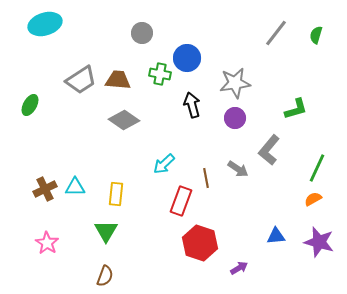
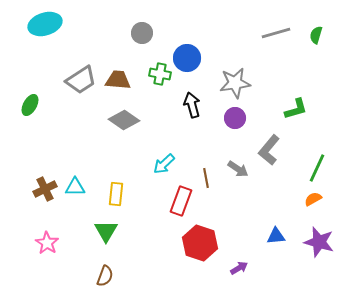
gray line: rotated 36 degrees clockwise
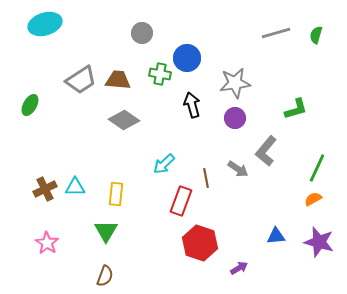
gray L-shape: moved 3 px left, 1 px down
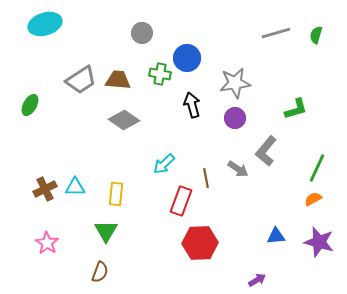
red hexagon: rotated 20 degrees counterclockwise
purple arrow: moved 18 px right, 12 px down
brown semicircle: moved 5 px left, 4 px up
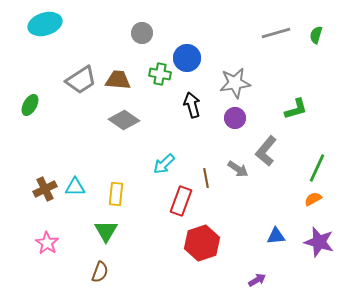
red hexagon: moved 2 px right; rotated 16 degrees counterclockwise
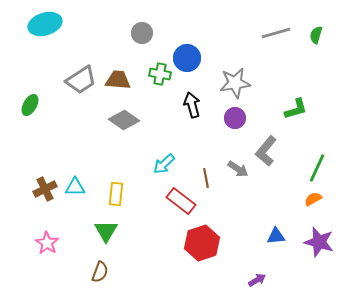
red rectangle: rotated 72 degrees counterclockwise
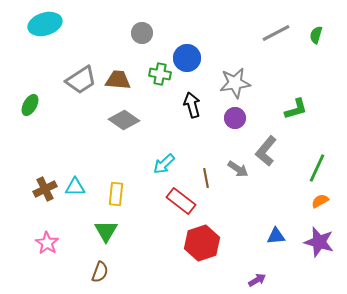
gray line: rotated 12 degrees counterclockwise
orange semicircle: moved 7 px right, 2 px down
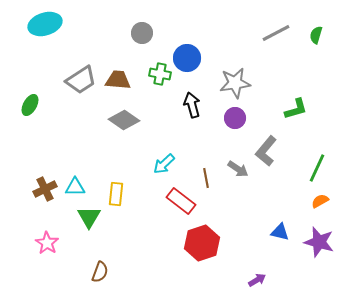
green triangle: moved 17 px left, 14 px up
blue triangle: moved 4 px right, 4 px up; rotated 18 degrees clockwise
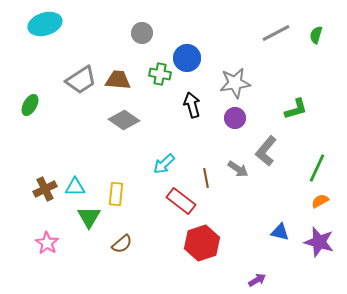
brown semicircle: moved 22 px right, 28 px up; rotated 30 degrees clockwise
